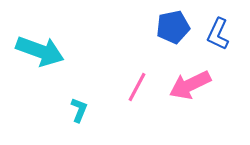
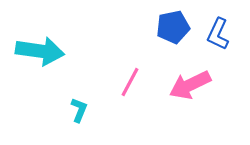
cyan arrow: rotated 12 degrees counterclockwise
pink line: moved 7 px left, 5 px up
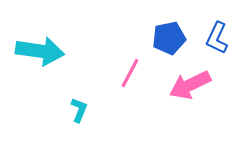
blue pentagon: moved 4 px left, 11 px down
blue L-shape: moved 1 px left, 4 px down
pink line: moved 9 px up
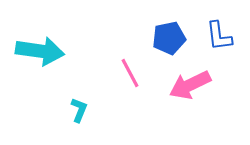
blue L-shape: moved 2 px right, 2 px up; rotated 32 degrees counterclockwise
pink line: rotated 56 degrees counterclockwise
